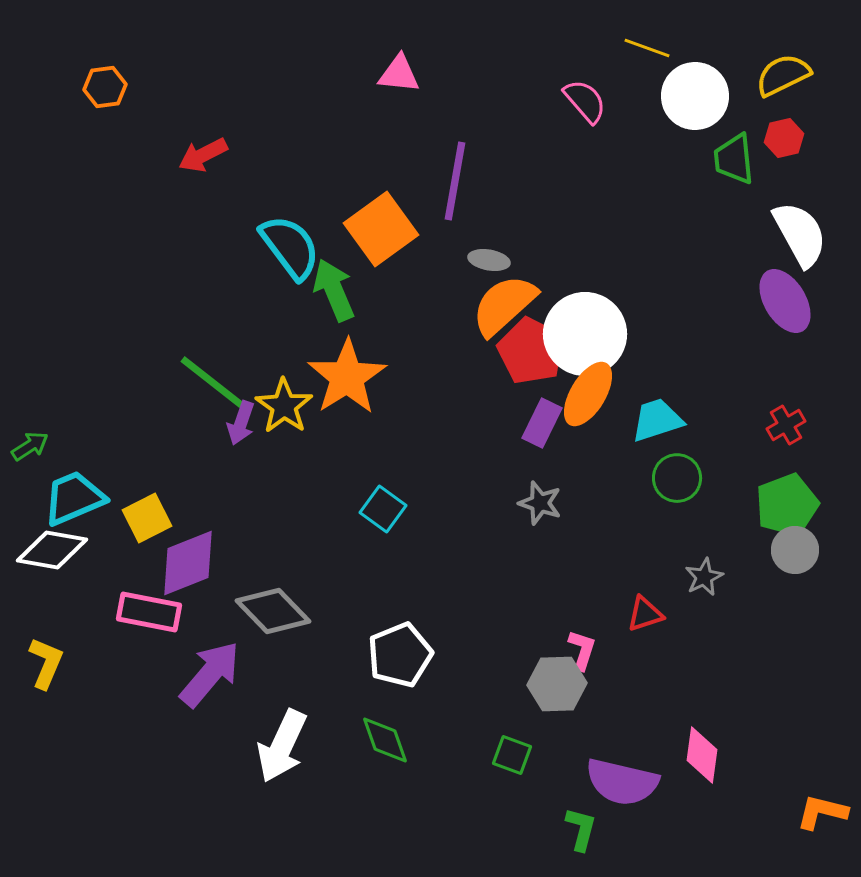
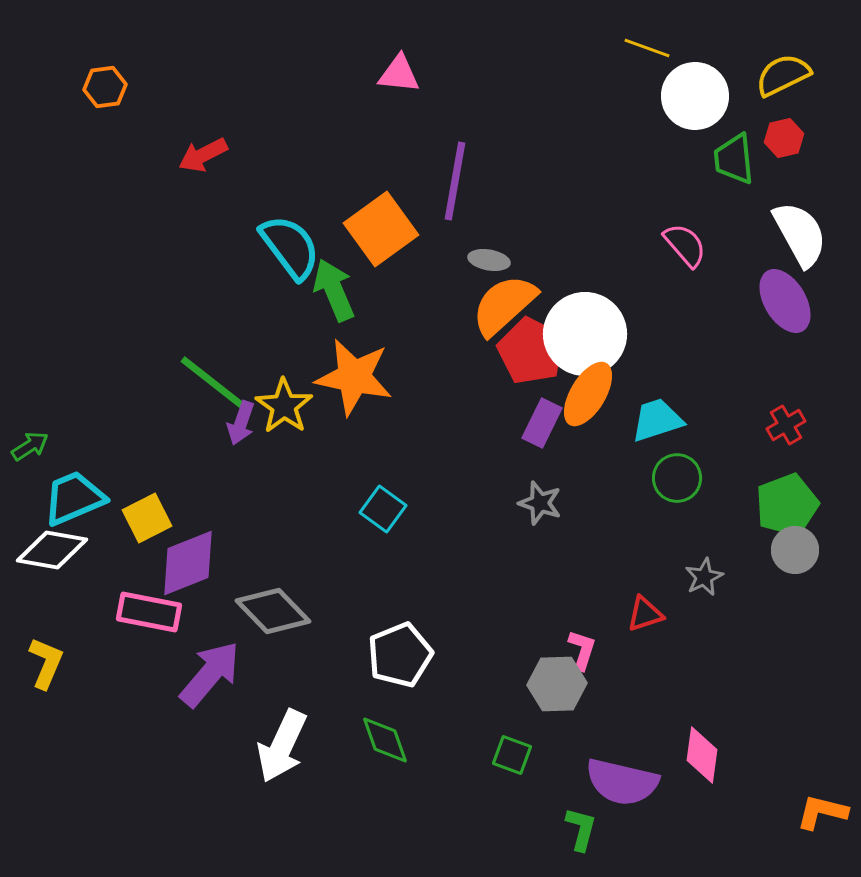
pink semicircle at (585, 101): moved 100 px right, 144 px down
orange star at (347, 377): moved 7 px right; rotated 28 degrees counterclockwise
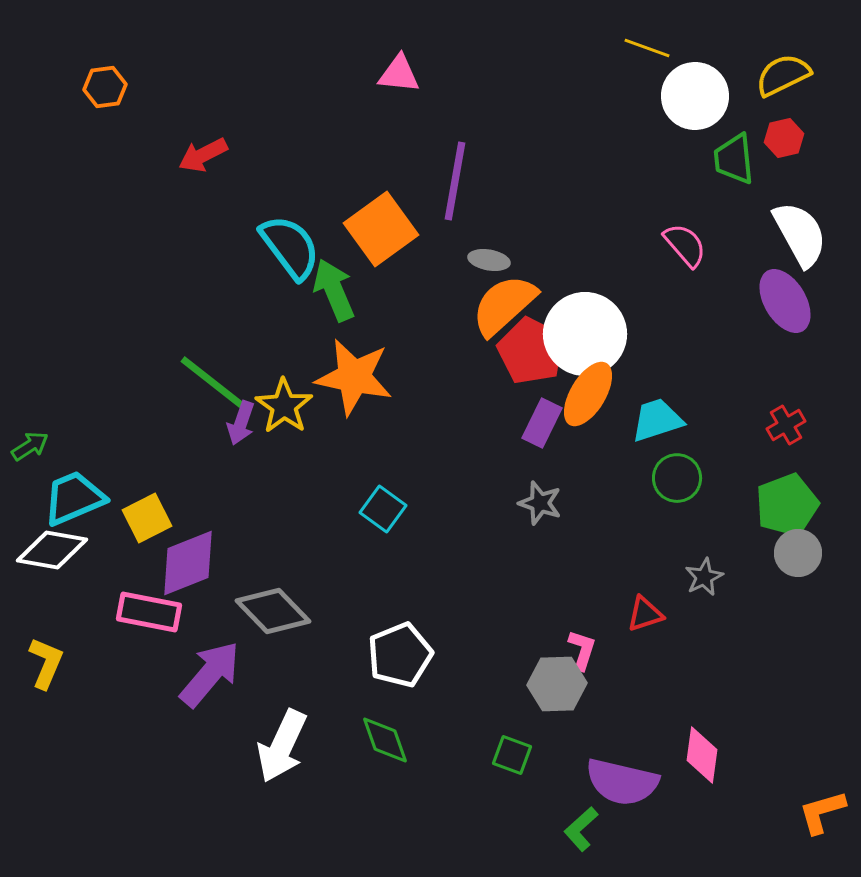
gray circle at (795, 550): moved 3 px right, 3 px down
orange L-shape at (822, 812): rotated 30 degrees counterclockwise
green L-shape at (581, 829): rotated 147 degrees counterclockwise
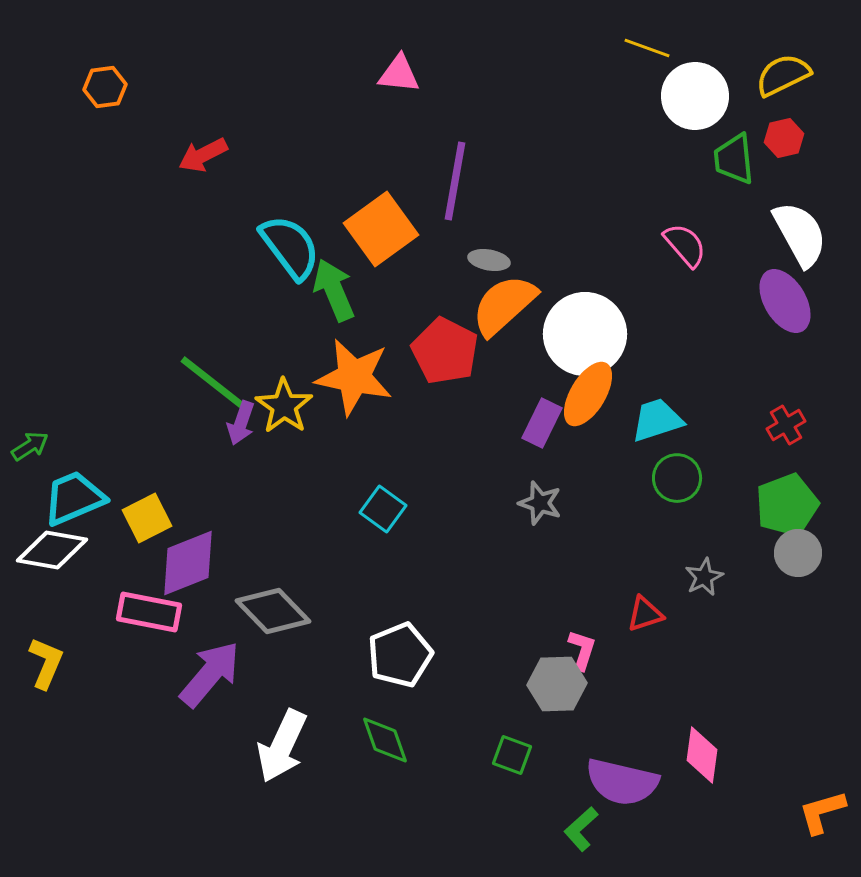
red pentagon at (531, 351): moved 86 px left
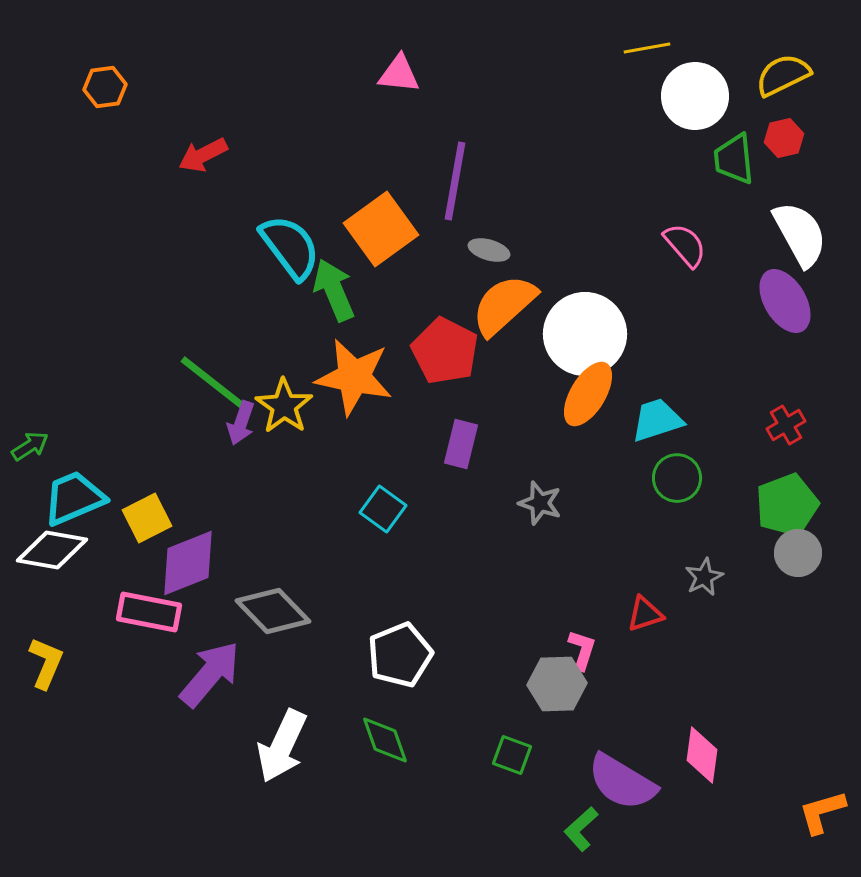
yellow line at (647, 48): rotated 30 degrees counterclockwise
gray ellipse at (489, 260): moved 10 px up; rotated 6 degrees clockwise
purple rectangle at (542, 423): moved 81 px left, 21 px down; rotated 12 degrees counterclockwise
purple semicircle at (622, 782): rotated 18 degrees clockwise
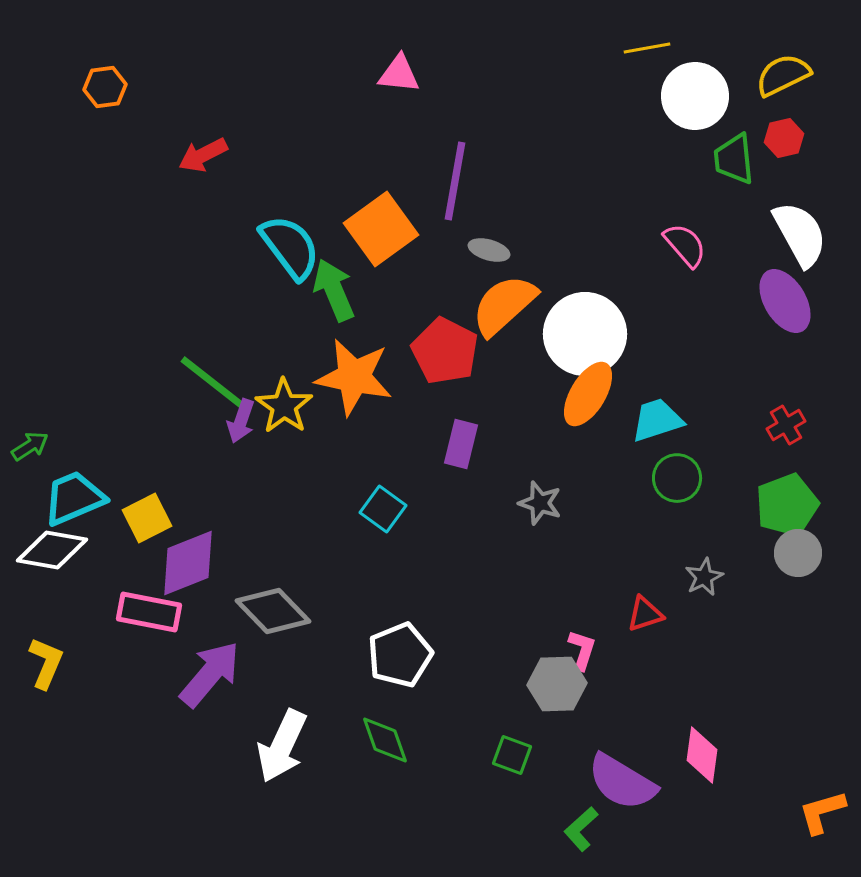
purple arrow at (241, 423): moved 2 px up
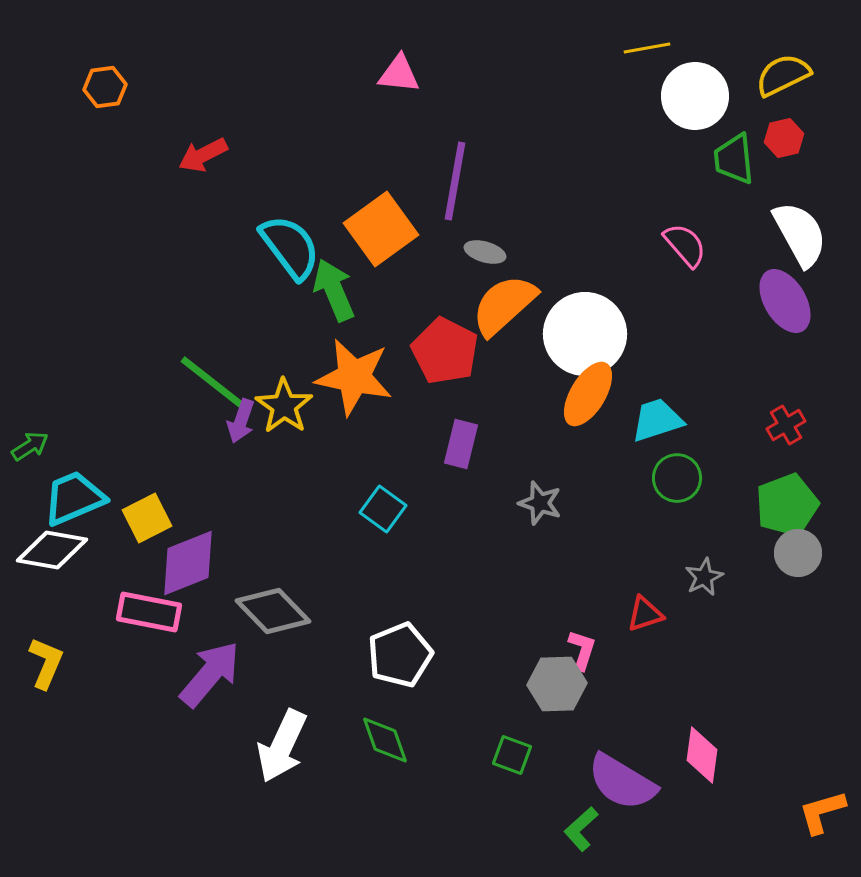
gray ellipse at (489, 250): moved 4 px left, 2 px down
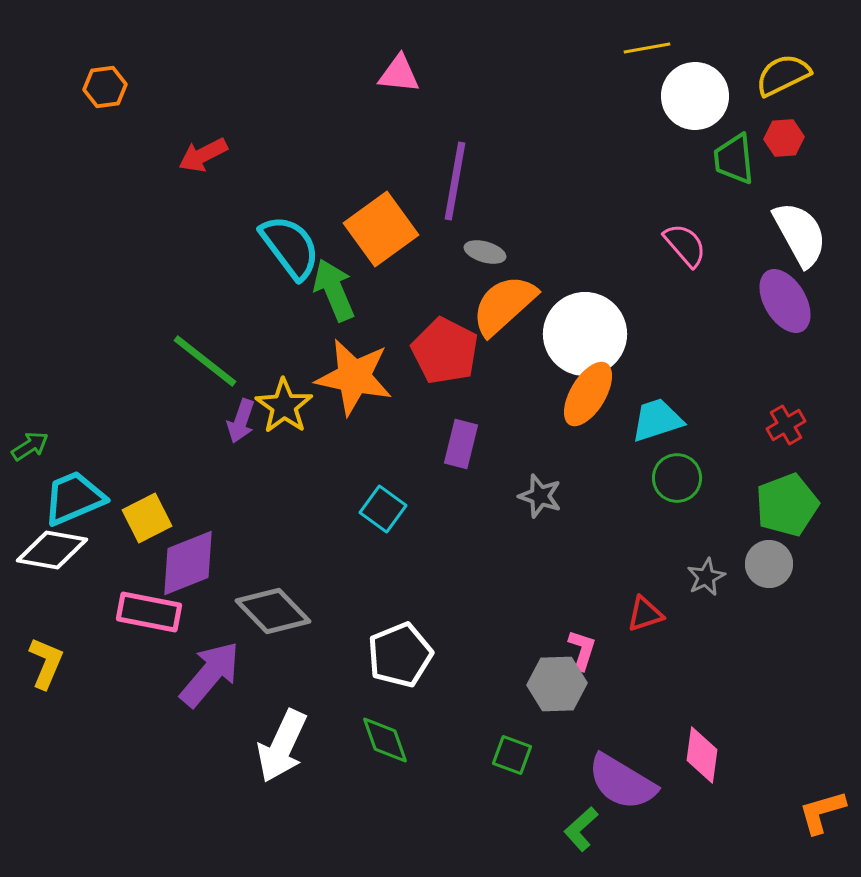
red hexagon at (784, 138): rotated 9 degrees clockwise
green line at (212, 382): moved 7 px left, 21 px up
gray star at (540, 503): moved 7 px up
gray circle at (798, 553): moved 29 px left, 11 px down
gray star at (704, 577): moved 2 px right
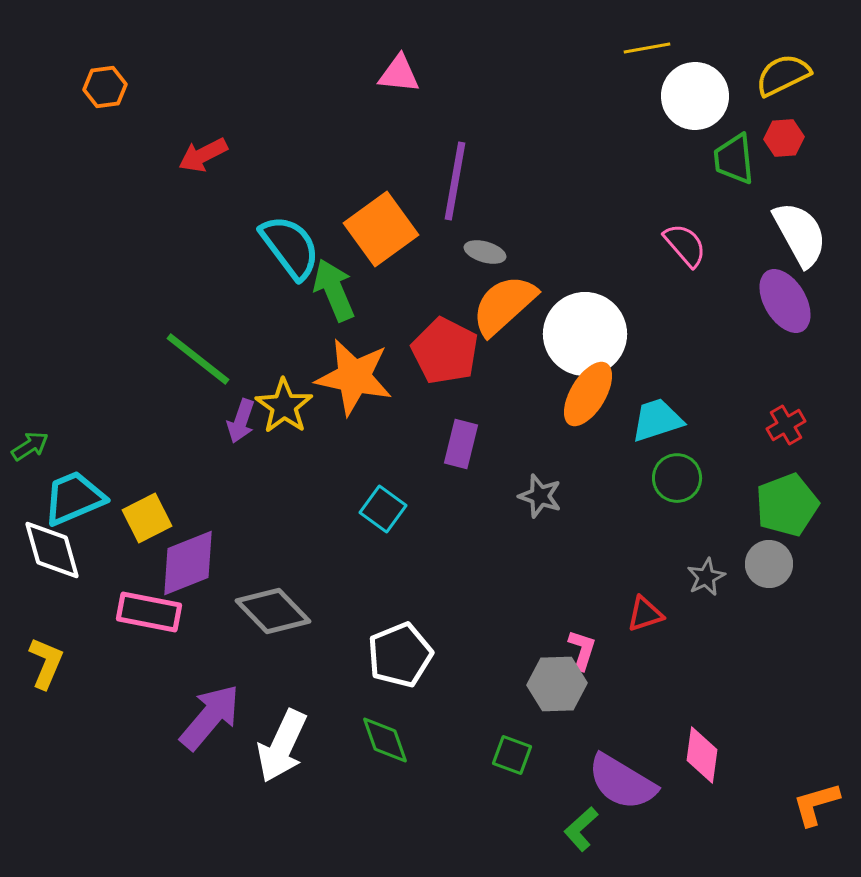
green line at (205, 361): moved 7 px left, 2 px up
white diamond at (52, 550): rotated 64 degrees clockwise
purple arrow at (210, 674): moved 43 px down
orange L-shape at (822, 812): moved 6 px left, 8 px up
